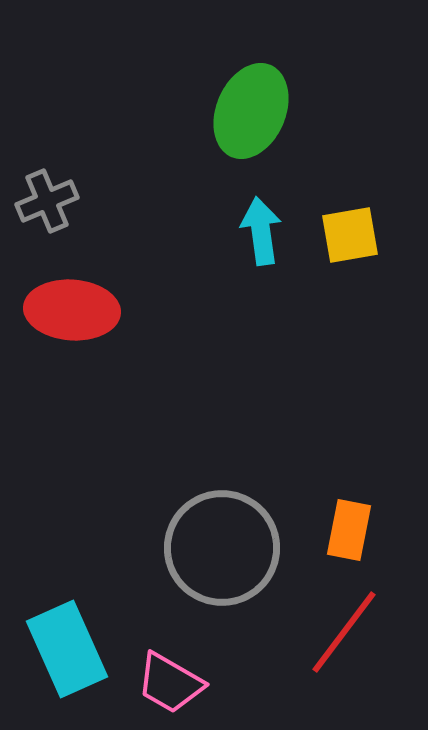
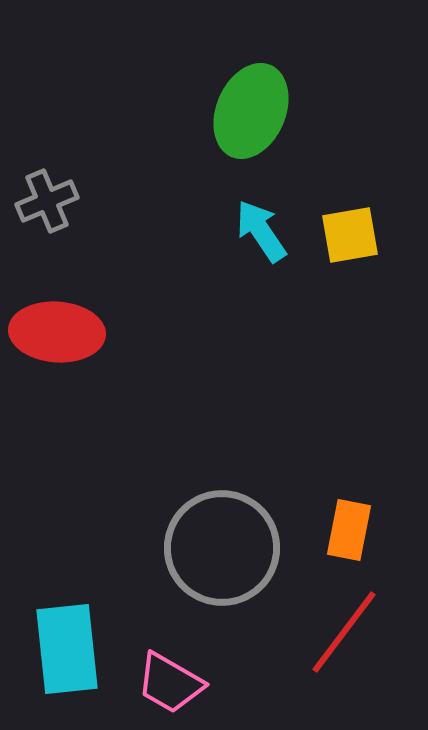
cyan arrow: rotated 26 degrees counterclockwise
red ellipse: moved 15 px left, 22 px down
cyan rectangle: rotated 18 degrees clockwise
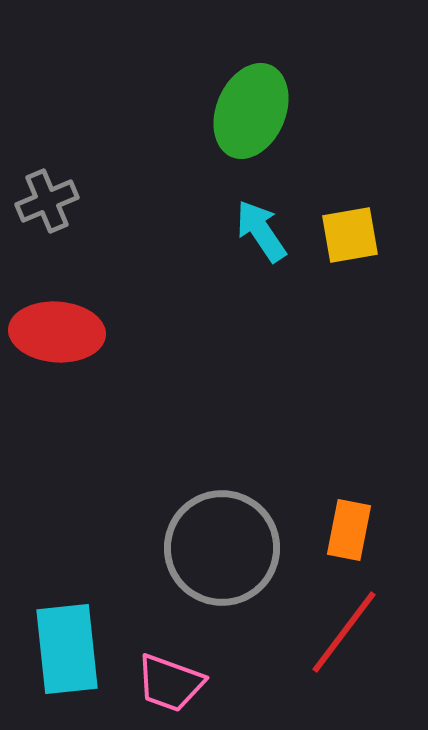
pink trapezoid: rotated 10 degrees counterclockwise
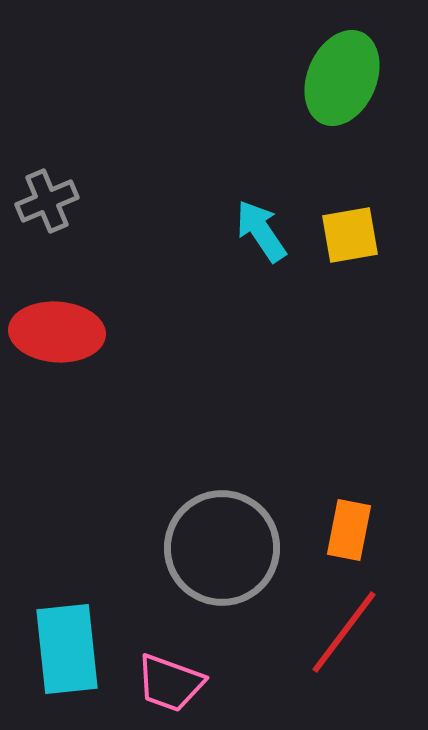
green ellipse: moved 91 px right, 33 px up
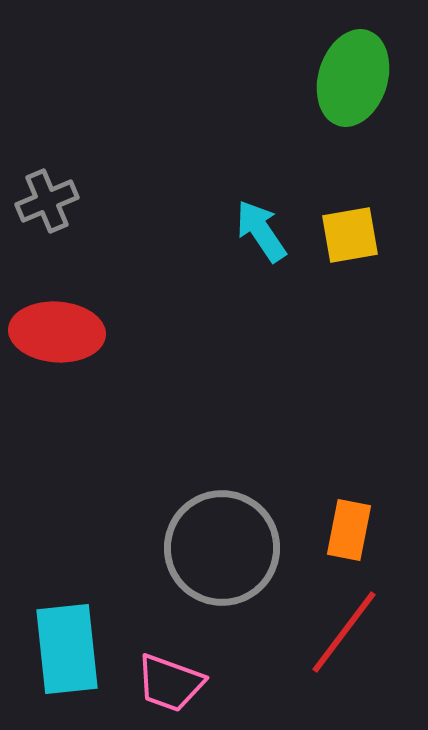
green ellipse: moved 11 px right; rotated 6 degrees counterclockwise
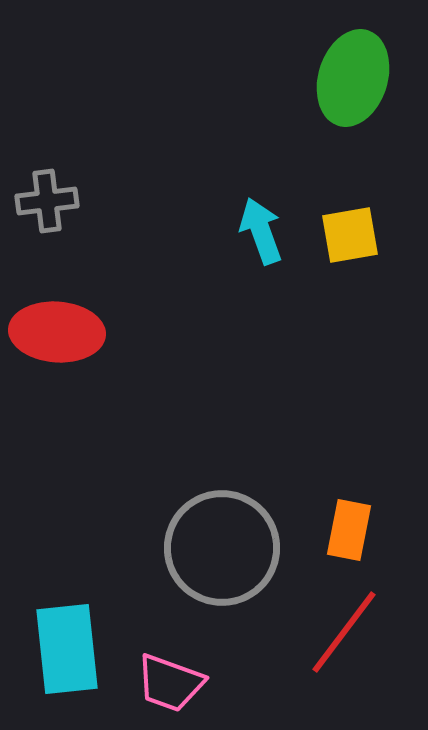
gray cross: rotated 16 degrees clockwise
cyan arrow: rotated 14 degrees clockwise
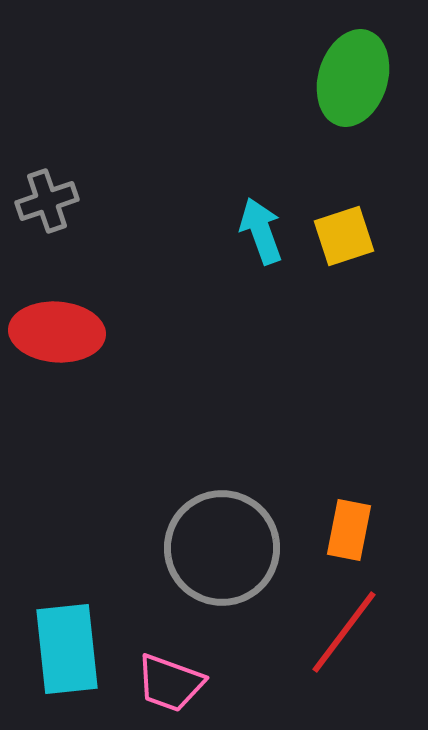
gray cross: rotated 12 degrees counterclockwise
yellow square: moved 6 px left, 1 px down; rotated 8 degrees counterclockwise
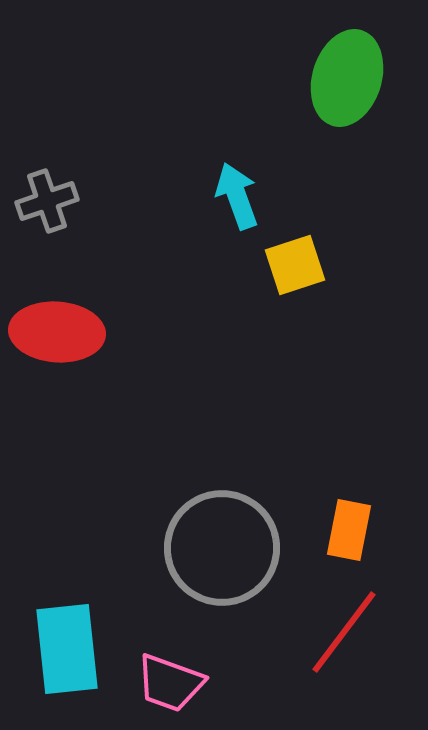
green ellipse: moved 6 px left
cyan arrow: moved 24 px left, 35 px up
yellow square: moved 49 px left, 29 px down
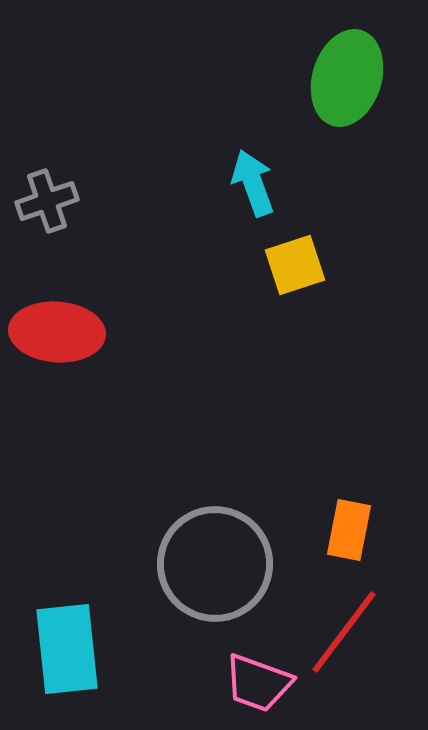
cyan arrow: moved 16 px right, 13 px up
gray circle: moved 7 px left, 16 px down
pink trapezoid: moved 88 px right
